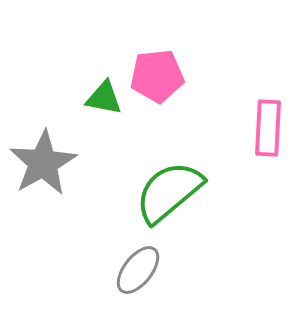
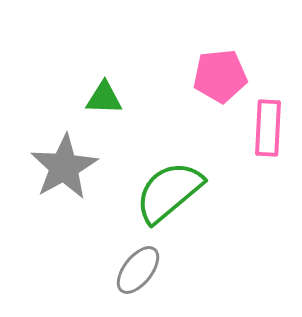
pink pentagon: moved 63 px right
green triangle: rotated 9 degrees counterclockwise
gray star: moved 21 px right, 4 px down
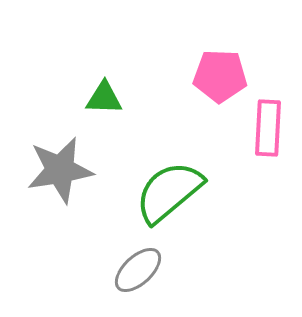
pink pentagon: rotated 8 degrees clockwise
gray star: moved 4 px left, 3 px down; rotated 20 degrees clockwise
gray ellipse: rotated 9 degrees clockwise
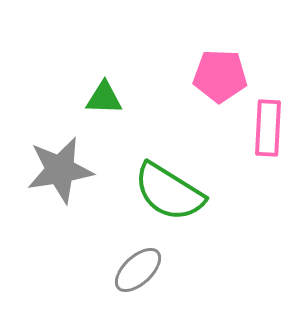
green semicircle: rotated 108 degrees counterclockwise
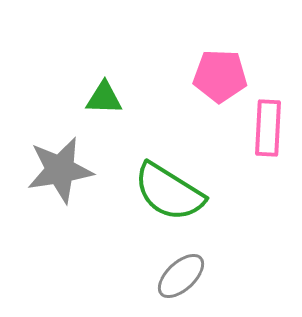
gray ellipse: moved 43 px right, 6 px down
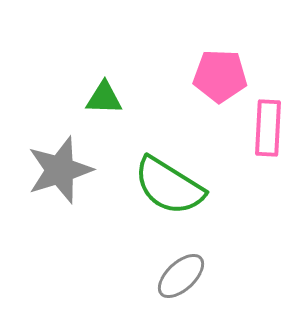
gray star: rotated 8 degrees counterclockwise
green semicircle: moved 6 px up
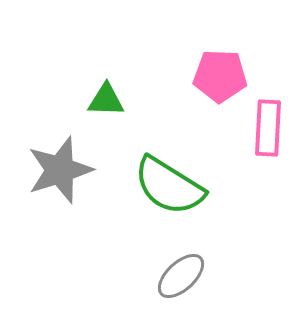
green triangle: moved 2 px right, 2 px down
